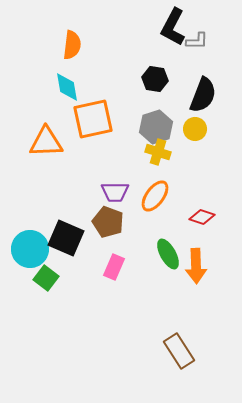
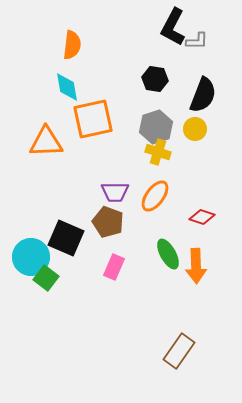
cyan circle: moved 1 px right, 8 px down
brown rectangle: rotated 68 degrees clockwise
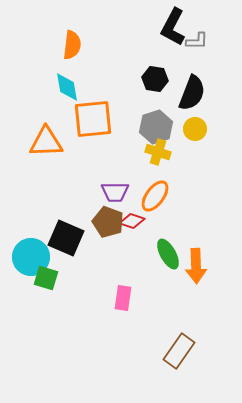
black semicircle: moved 11 px left, 2 px up
orange square: rotated 6 degrees clockwise
red diamond: moved 70 px left, 4 px down
pink rectangle: moved 9 px right, 31 px down; rotated 15 degrees counterclockwise
green square: rotated 20 degrees counterclockwise
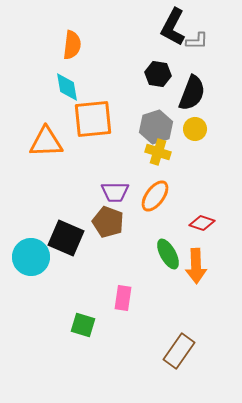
black hexagon: moved 3 px right, 5 px up
red diamond: moved 70 px right, 2 px down
green square: moved 37 px right, 47 px down
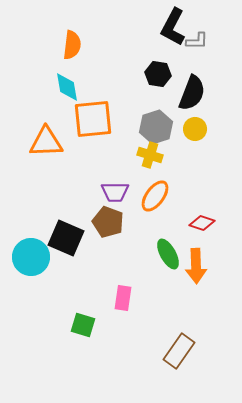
yellow cross: moved 8 px left, 3 px down
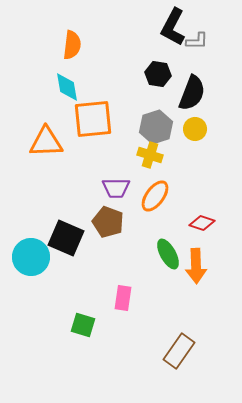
purple trapezoid: moved 1 px right, 4 px up
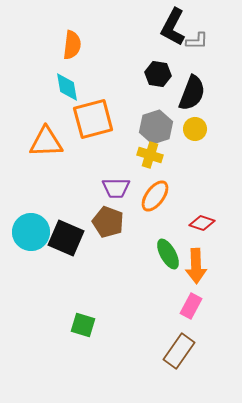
orange square: rotated 9 degrees counterclockwise
cyan circle: moved 25 px up
pink rectangle: moved 68 px right, 8 px down; rotated 20 degrees clockwise
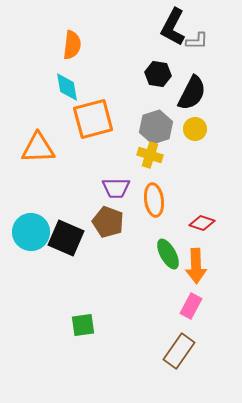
black semicircle: rotated 6 degrees clockwise
orange triangle: moved 8 px left, 6 px down
orange ellipse: moved 1 px left, 4 px down; rotated 44 degrees counterclockwise
green square: rotated 25 degrees counterclockwise
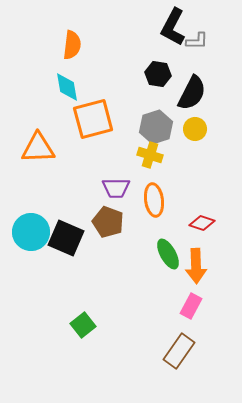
green square: rotated 30 degrees counterclockwise
